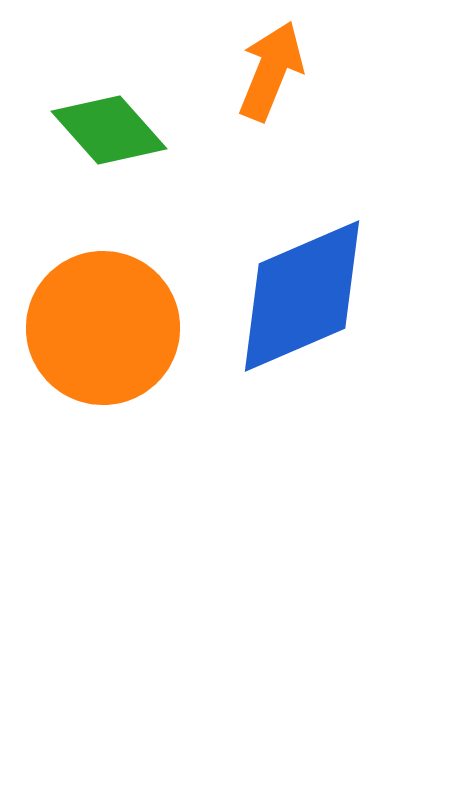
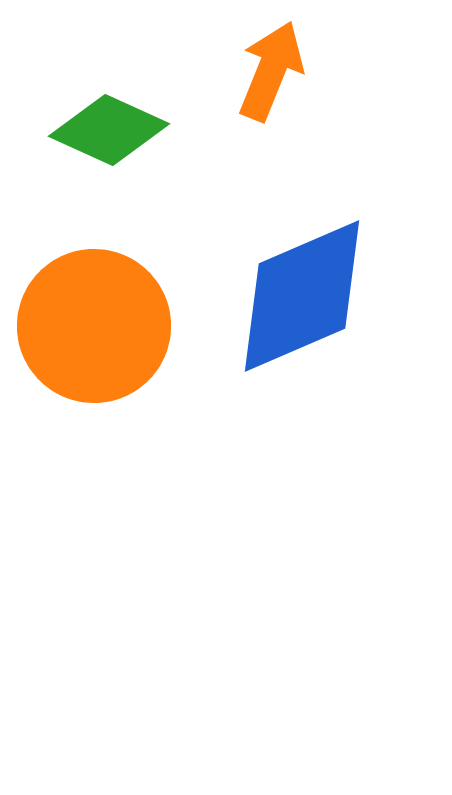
green diamond: rotated 24 degrees counterclockwise
orange circle: moved 9 px left, 2 px up
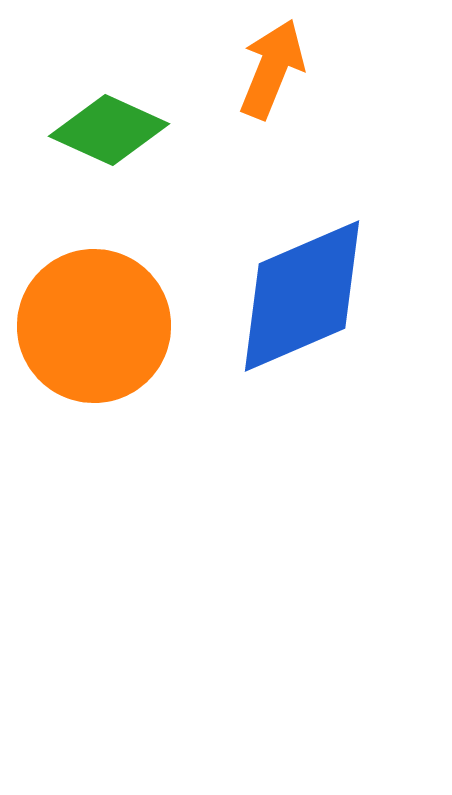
orange arrow: moved 1 px right, 2 px up
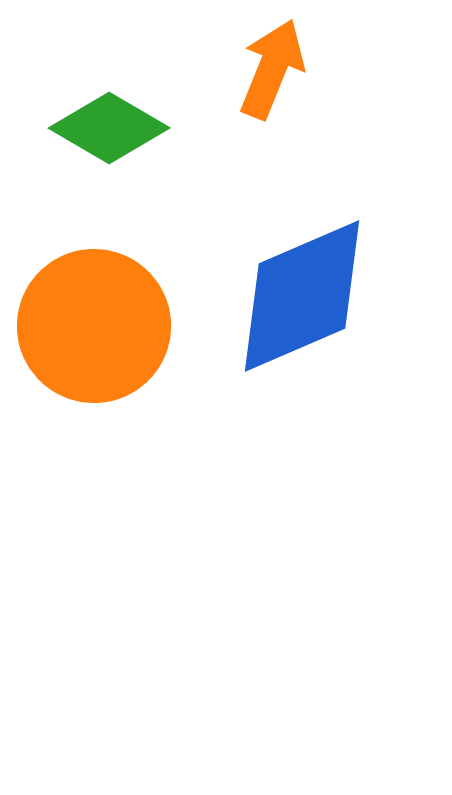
green diamond: moved 2 px up; rotated 6 degrees clockwise
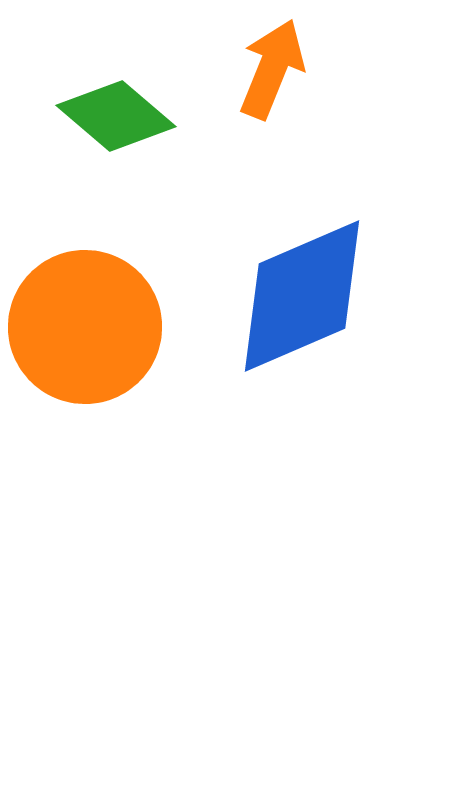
green diamond: moved 7 px right, 12 px up; rotated 10 degrees clockwise
orange circle: moved 9 px left, 1 px down
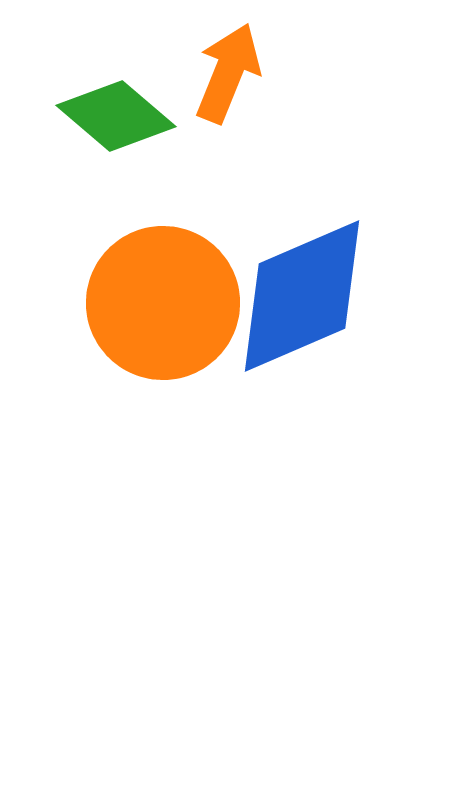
orange arrow: moved 44 px left, 4 px down
orange circle: moved 78 px right, 24 px up
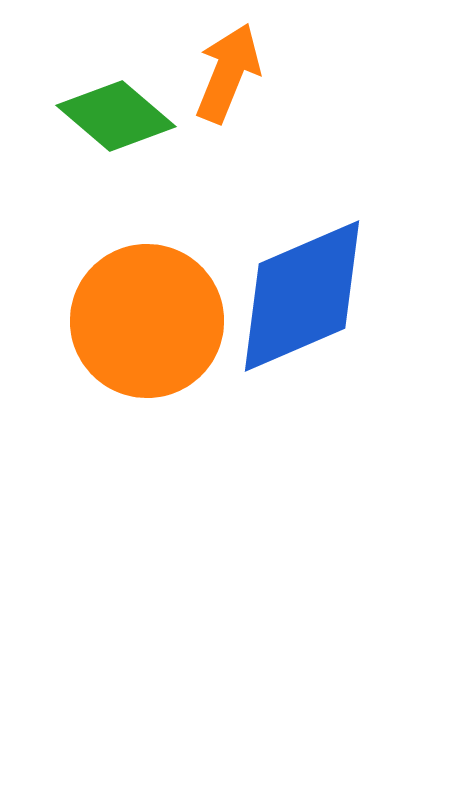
orange circle: moved 16 px left, 18 px down
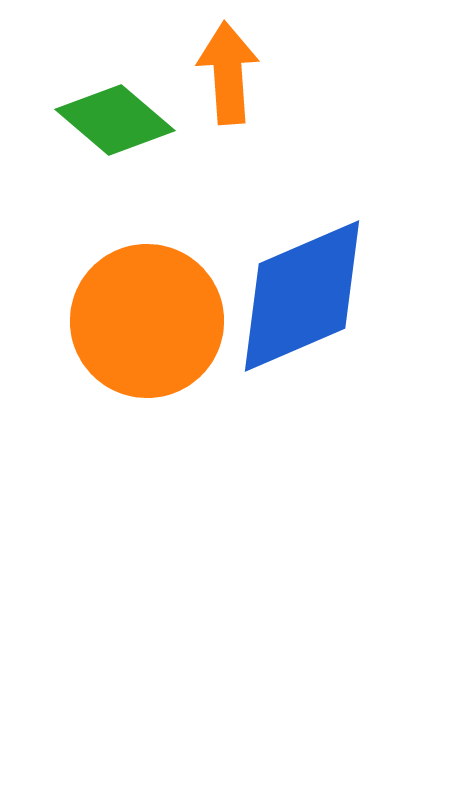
orange arrow: rotated 26 degrees counterclockwise
green diamond: moved 1 px left, 4 px down
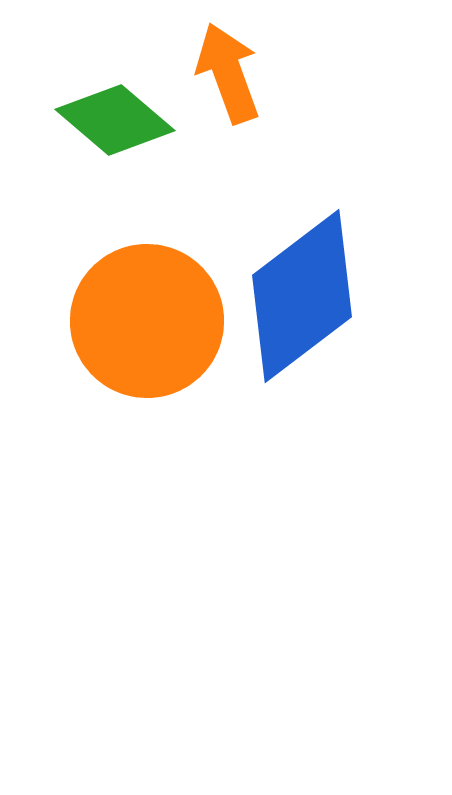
orange arrow: rotated 16 degrees counterclockwise
blue diamond: rotated 14 degrees counterclockwise
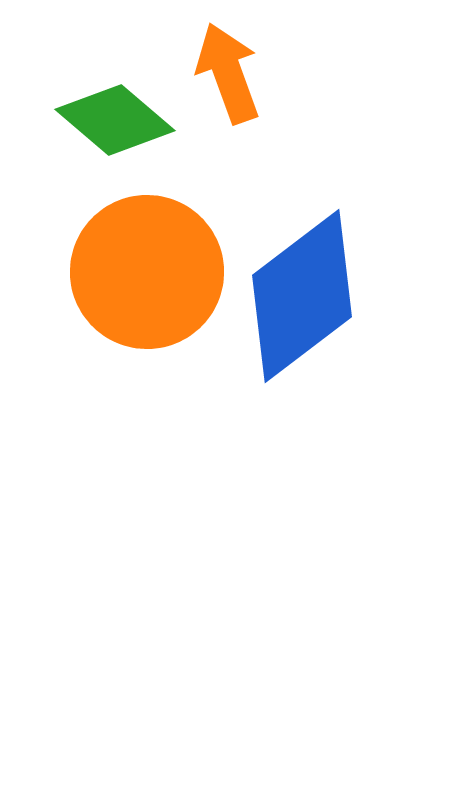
orange circle: moved 49 px up
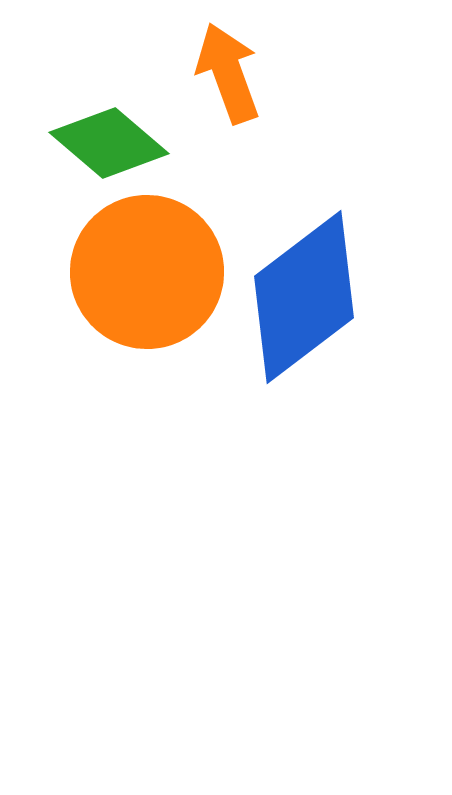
green diamond: moved 6 px left, 23 px down
blue diamond: moved 2 px right, 1 px down
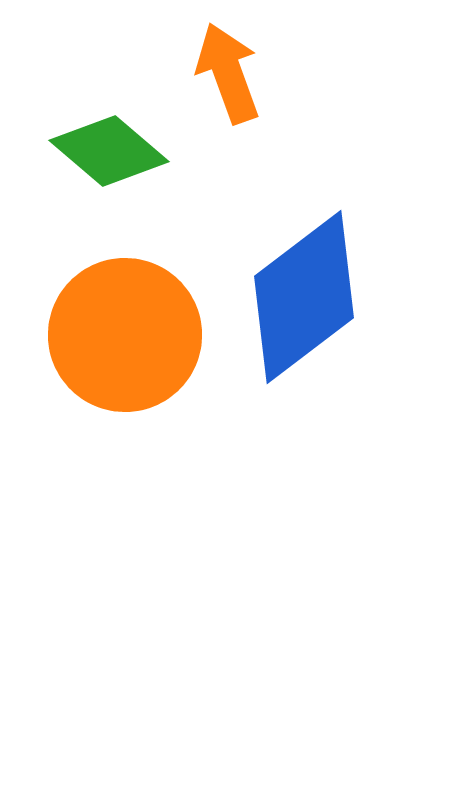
green diamond: moved 8 px down
orange circle: moved 22 px left, 63 px down
